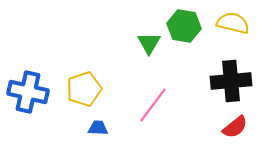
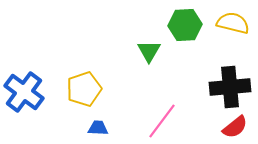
green hexagon: moved 1 px right, 1 px up; rotated 12 degrees counterclockwise
green triangle: moved 8 px down
black cross: moved 1 px left, 6 px down
blue cross: moved 4 px left; rotated 24 degrees clockwise
pink line: moved 9 px right, 16 px down
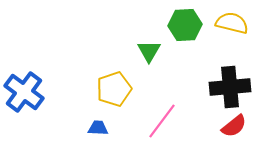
yellow semicircle: moved 1 px left
yellow pentagon: moved 30 px right
red semicircle: moved 1 px left, 1 px up
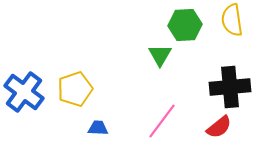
yellow semicircle: moved 3 px up; rotated 112 degrees counterclockwise
green triangle: moved 11 px right, 4 px down
yellow pentagon: moved 39 px left
red semicircle: moved 15 px left, 1 px down
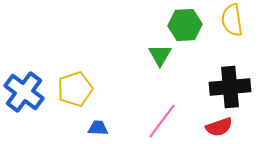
red semicircle: rotated 20 degrees clockwise
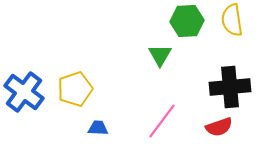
green hexagon: moved 2 px right, 4 px up
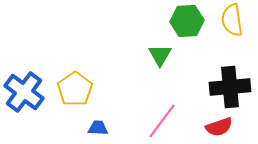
yellow pentagon: rotated 16 degrees counterclockwise
